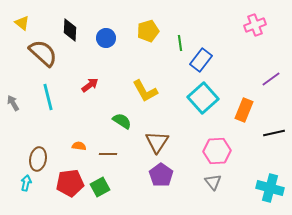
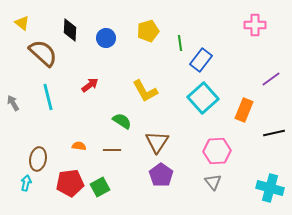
pink cross: rotated 20 degrees clockwise
brown line: moved 4 px right, 4 px up
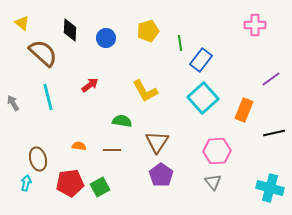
green semicircle: rotated 24 degrees counterclockwise
brown ellipse: rotated 25 degrees counterclockwise
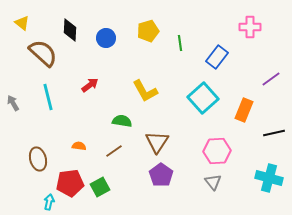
pink cross: moved 5 px left, 2 px down
blue rectangle: moved 16 px right, 3 px up
brown line: moved 2 px right, 1 px down; rotated 36 degrees counterclockwise
cyan arrow: moved 23 px right, 19 px down
cyan cross: moved 1 px left, 10 px up
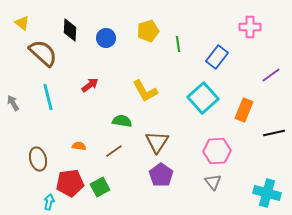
green line: moved 2 px left, 1 px down
purple line: moved 4 px up
cyan cross: moved 2 px left, 15 px down
